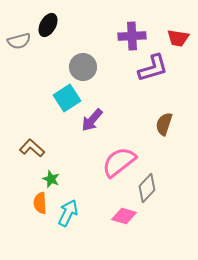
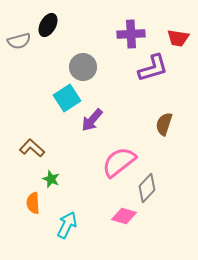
purple cross: moved 1 px left, 2 px up
orange semicircle: moved 7 px left
cyan arrow: moved 1 px left, 12 px down
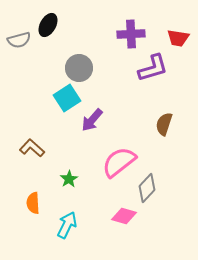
gray semicircle: moved 1 px up
gray circle: moved 4 px left, 1 px down
green star: moved 18 px right; rotated 18 degrees clockwise
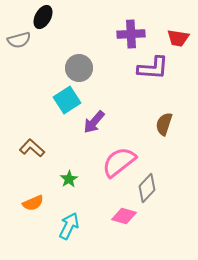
black ellipse: moved 5 px left, 8 px up
purple L-shape: rotated 20 degrees clockwise
cyan square: moved 2 px down
purple arrow: moved 2 px right, 2 px down
orange semicircle: rotated 110 degrees counterclockwise
cyan arrow: moved 2 px right, 1 px down
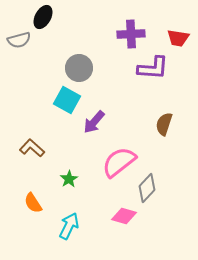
cyan square: rotated 28 degrees counterclockwise
orange semicircle: rotated 80 degrees clockwise
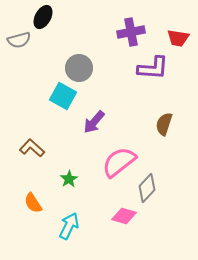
purple cross: moved 2 px up; rotated 8 degrees counterclockwise
cyan square: moved 4 px left, 4 px up
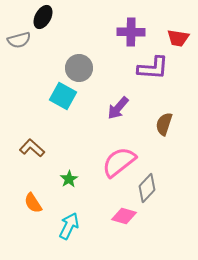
purple cross: rotated 12 degrees clockwise
purple arrow: moved 24 px right, 14 px up
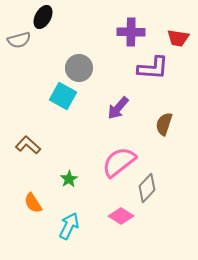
brown L-shape: moved 4 px left, 3 px up
pink diamond: moved 3 px left; rotated 15 degrees clockwise
